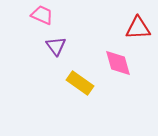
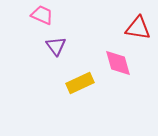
red triangle: rotated 12 degrees clockwise
yellow rectangle: rotated 60 degrees counterclockwise
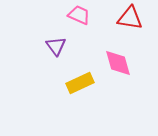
pink trapezoid: moved 37 px right
red triangle: moved 8 px left, 10 px up
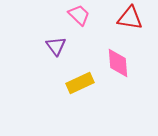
pink trapezoid: rotated 20 degrees clockwise
pink diamond: rotated 12 degrees clockwise
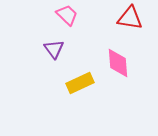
pink trapezoid: moved 12 px left
purple triangle: moved 2 px left, 3 px down
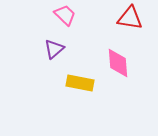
pink trapezoid: moved 2 px left
purple triangle: rotated 25 degrees clockwise
yellow rectangle: rotated 36 degrees clockwise
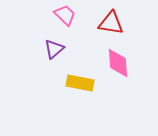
red triangle: moved 19 px left, 5 px down
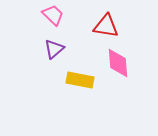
pink trapezoid: moved 12 px left
red triangle: moved 5 px left, 3 px down
yellow rectangle: moved 3 px up
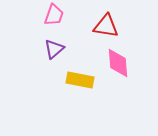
pink trapezoid: moved 1 px right; rotated 65 degrees clockwise
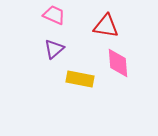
pink trapezoid: rotated 85 degrees counterclockwise
yellow rectangle: moved 1 px up
